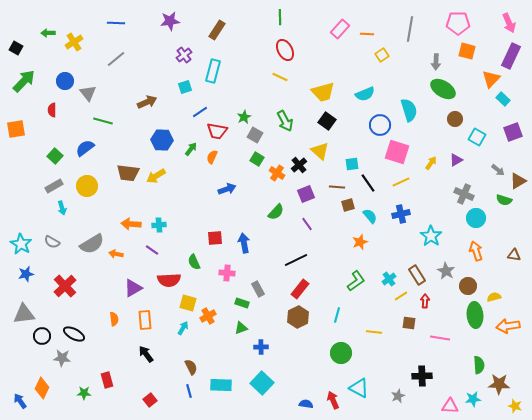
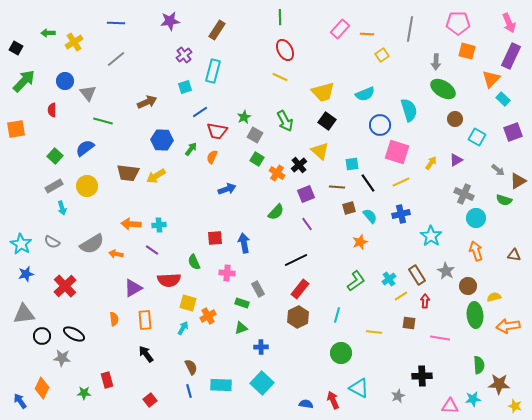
brown square at (348, 205): moved 1 px right, 3 px down
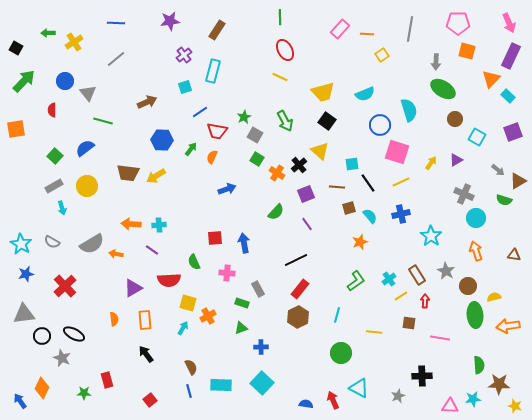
cyan rectangle at (503, 99): moved 5 px right, 3 px up
gray star at (62, 358): rotated 18 degrees clockwise
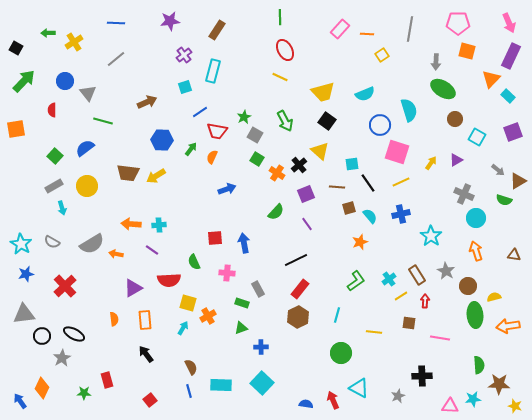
gray star at (62, 358): rotated 18 degrees clockwise
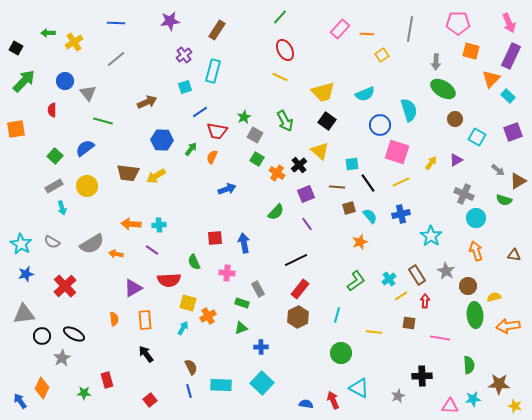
green line at (280, 17): rotated 42 degrees clockwise
orange square at (467, 51): moved 4 px right
green semicircle at (479, 365): moved 10 px left
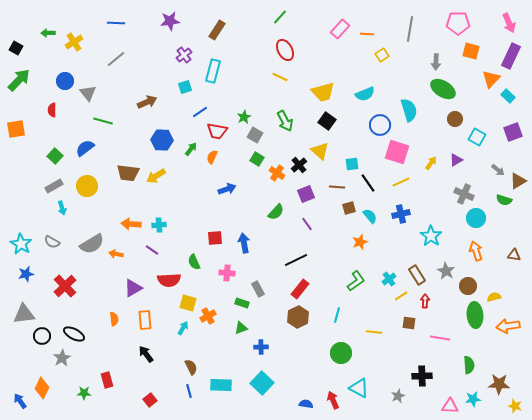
green arrow at (24, 81): moved 5 px left, 1 px up
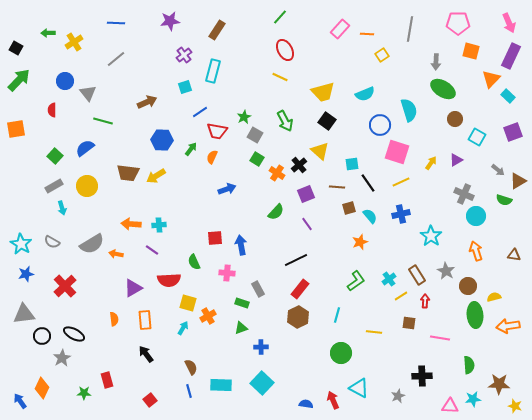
cyan circle at (476, 218): moved 2 px up
blue arrow at (244, 243): moved 3 px left, 2 px down
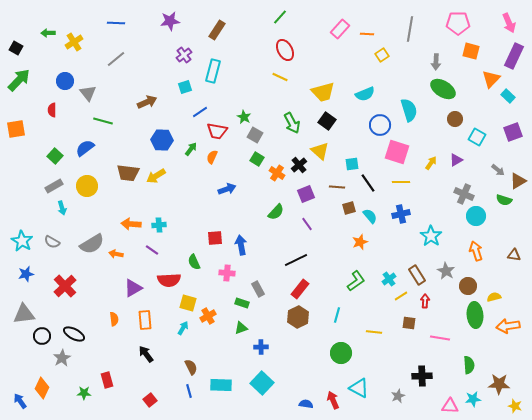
purple rectangle at (511, 56): moved 3 px right
green star at (244, 117): rotated 16 degrees counterclockwise
green arrow at (285, 121): moved 7 px right, 2 px down
yellow line at (401, 182): rotated 24 degrees clockwise
cyan star at (21, 244): moved 1 px right, 3 px up
